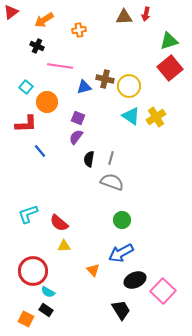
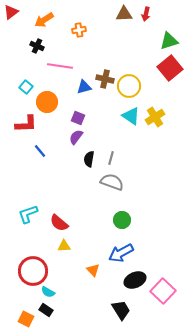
brown triangle: moved 3 px up
yellow cross: moved 1 px left
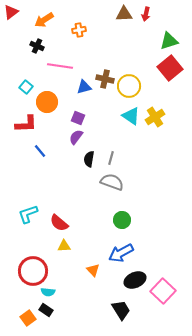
cyan semicircle: rotated 24 degrees counterclockwise
orange square: moved 2 px right, 1 px up; rotated 28 degrees clockwise
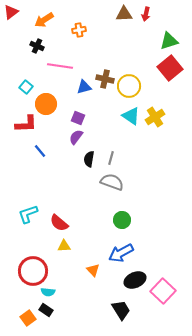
orange circle: moved 1 px left, 2 px down
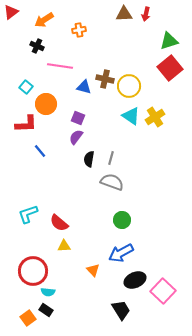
blue triangle: rotated 28 degrees clockwise
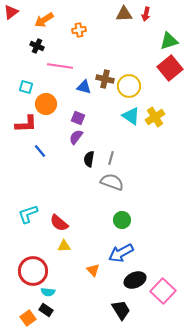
cyan square: rotated 24 degrees counterclockwise
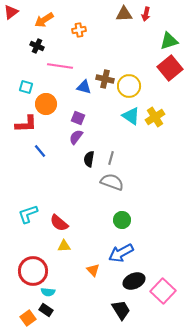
black ellipse: moved 1 px left, 1 px down
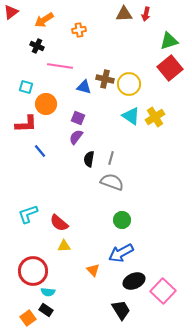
yellow circle: moved 2 px up
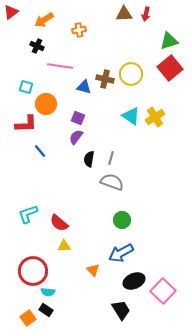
yellow circle: moved 2 px right, 10 px up
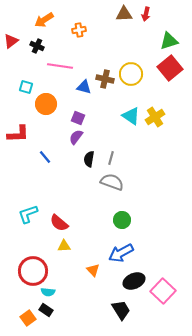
red triangle: moved 29 px down
red L-shape: moved 8 px left, 10 px down
blue line: moved 5 px right, 6 px down
